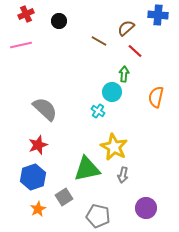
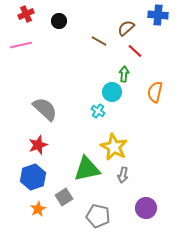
orange semicircle: moved 1 px left, 5 px up
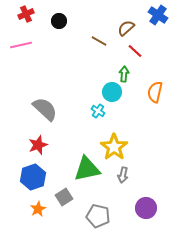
blue cross: rotated 30 degrees clockwise
yellow star: rotated 8 degrees clockwise
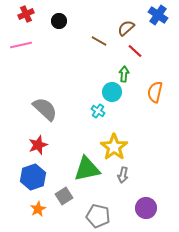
gray square: moved 1 px up
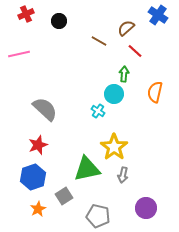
pink line: moved 2 px left, 9 px down
cyan circle: moved 2 px right, 2 px down
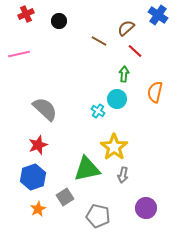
cyan circle: moved 3 px right, 5 px down
gray square: moved 1 px right, 1 px down
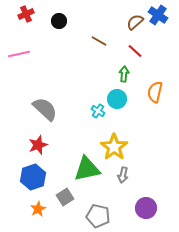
brown semicircle: moved 9 px right, 6 px up
